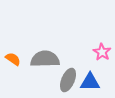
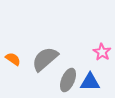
gray semicircle: rotated 40 degrees counterclockwise
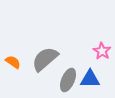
pink star: moved 1 px up
orange semicircle: moved 3 px down
blue triangle: moved 3 px up
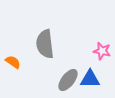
pink star: rotated 18 degrees counterclockwise
gray semicircle: moved 15 px up; rotated 56 degrees counterclockwise
gray ellipse: rotated 15 degrees clockwise
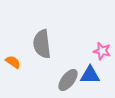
gray semicircle: moved 3 px left
blue triangle: moved 4 px up
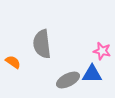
blue triangle: moved 2 px right, 1 px up
gray ellipse: rotated 25 degrees clockwise
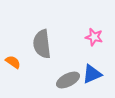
pink star: moved 8 px left, 14 px up
blue triangle: rotated 25 degrees counterclockwise
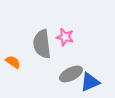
pink star: moved 29 px left
blue triangle: moved 2 px left, 8 px down
gray ellipse: moved 3 px right, 6 px up
